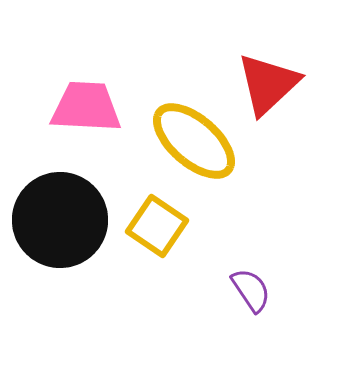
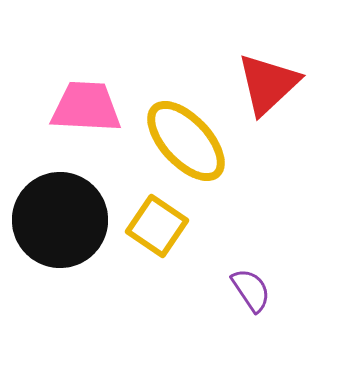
yellow ellipse: moved 8 px left; rotated 6 degrees clockwise
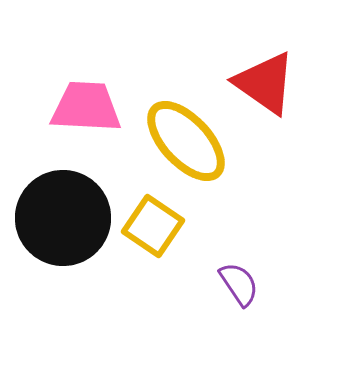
red triangle: moved 3 px left, 1 px up; rotated 42 degrees counterclockwise
black circle: moved 3 px right, 2 px up
yellow square: moved 4 px left
purple semicircle: moved 12 px left, 6 px up
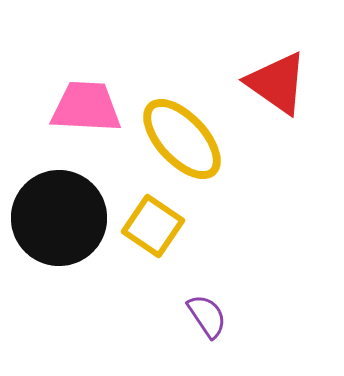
red triangle: moved 12 px right
yellow ellipse: moved 4 px left, 2 px up
black circle: moved 4 px left
purple semicircle: moved 32 px left, 32 px down
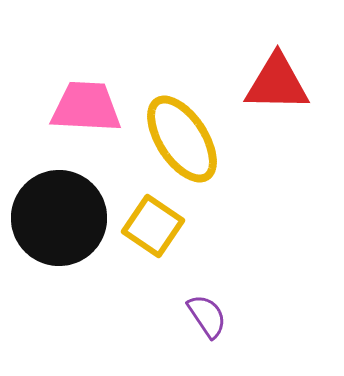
red triangle: rotated 34 degrees counterclockwise
yellow ellipse: rotated 10 degrees clockwise
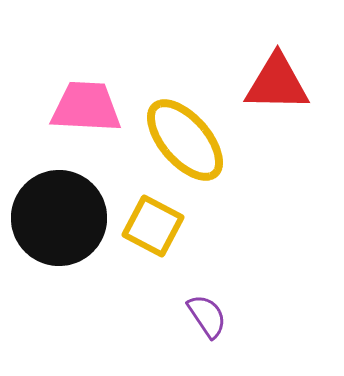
yellow ellipse: moved 3 px right, 1 px down; rotated 8 degrees counterclockwise
yellow square: rotated 6 degrees counterclockwise
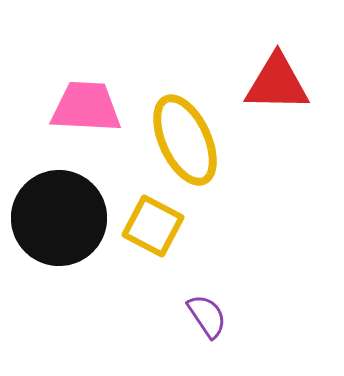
yellow ellipse: rotated 16 degrees clockwise
